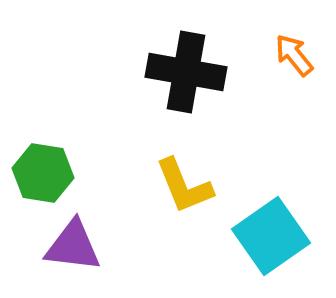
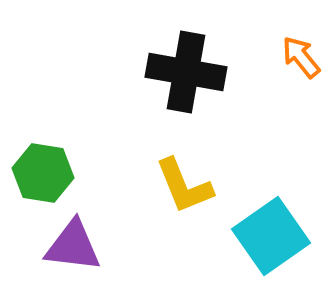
orange arrow: moved 7 px right, 2 px down
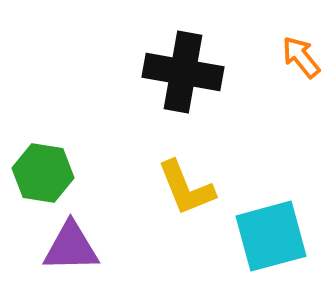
black cross: moved 3 px left
yellow L-shape: moved 2 px right, 2 px down
cyan square: rotated 20 degrees clockwise
purple triangle: moved 2 px left, 1 px down; rotated 8 degrees counterclockwise
